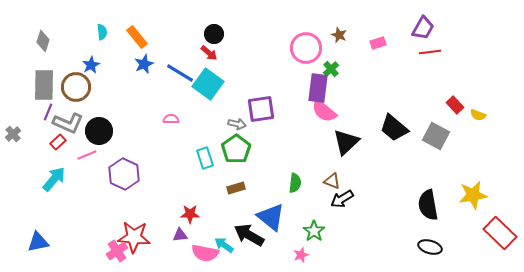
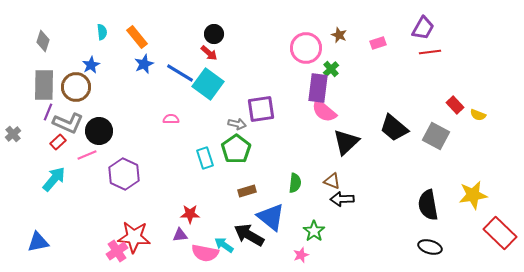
brown rectangle at (236, 188): moved 11 px right, 3 px down
black arrow at (342, 199): rotated 30 degrees clockwise
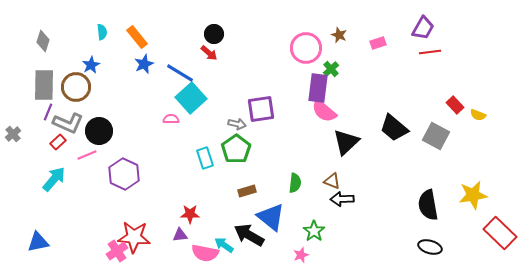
cyan square at (208, 84): moved 17 px left, 14 px down; rotated 12 degrees clockwise
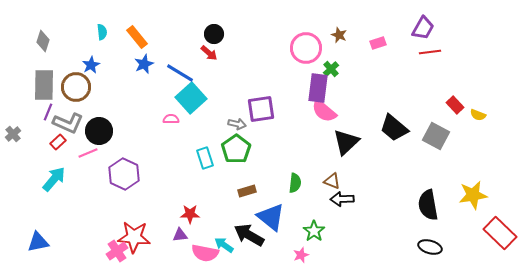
pink line at (87, 155): moved 1 px right, 2 px up
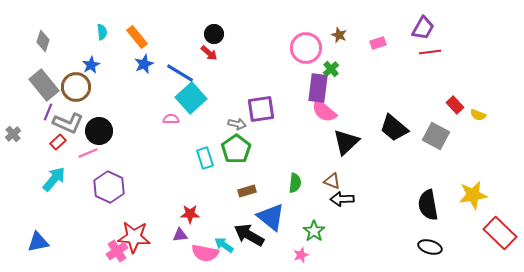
gray rectangle at (44, 85): rotated 40 degrees counterclockwise
purple hexagon at (124, 174): moved 15 px left, 13 px down
